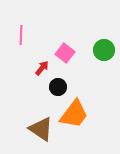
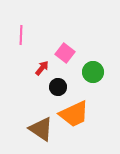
green circle: moved 11 px left, 22 px down
orange trapezoid: rotated 28 degrees clockwise
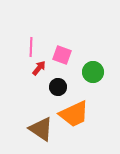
pink line: moved 10 px right, 12 px down
pink square: moved 3 px left, 2 px down; rotated 18 degrees counterclockwise
red arrow: moved 3 px left
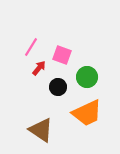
pink line: rotated 30 degrees clockwise
green circle: moved 6 px left, 5 px down
orange trapezoid: moved 13 px right, 1 px up
brown triangle: moved 1 px down
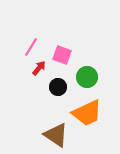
brown triangle: moved 15 px right, 5 px down
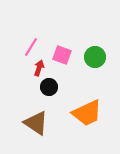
red arrow: rotated 21 degrees counterclockwise
green circle: moved 8 px right, 20 px up
black circle: moved 9 px left
brown triangle: moved 20 px left, 12 px up
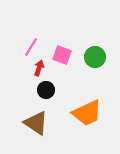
black circle: moved 3 px left, 3 px down
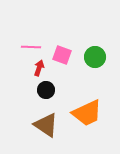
pink line: rotated 60 degrees clockwise
brown triangle: moved 10 px right, 2 px down
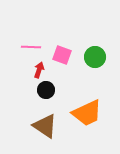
red arrow: moved 2 px down
brown triangle: moved 1 px left, 1 px down
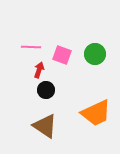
green circle: moved 3 px up
orange trapezoid: moved 9 px right
